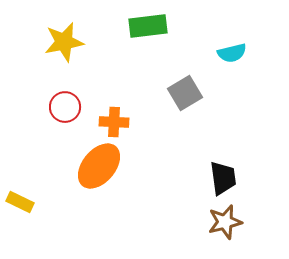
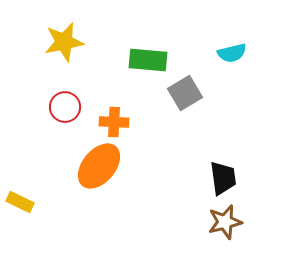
green rectangle: moved 34 px down; rotated 12 degrees clockwise
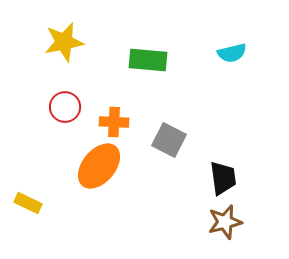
gray square: moved 16 px left, 47 px down; rotated 32 degrees counterclockwise
yellow rectangle: moved 8 px right, 1 px down
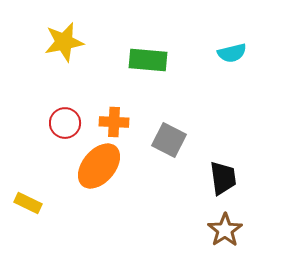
red circle: moved 16 px down
brown star: moved 8 px down; rotated 20 degrees counterclockwise
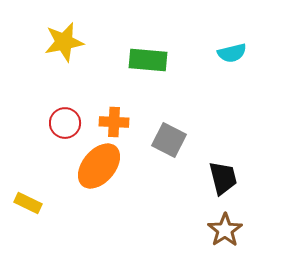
black trapezoid: rotated 6 degrees counterclockwise
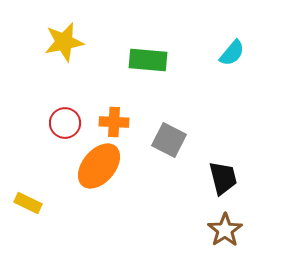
cyan semicircle: rotated 36 degrees counterclockwise
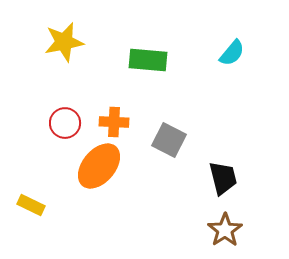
yellow rectangle: moved 3 px right, 2 px down
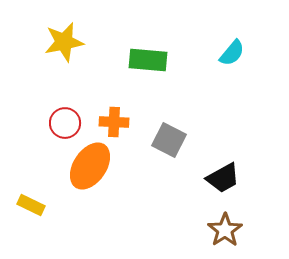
orange ellipse: moved 9 px left; rotated 6 degrees counterclockwise
black trapezoid: rotated 75 degrees clockwise
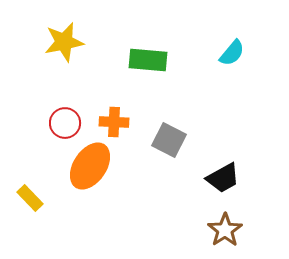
yellow rectangle: moved 1 px left, 7 px up; rotated 20 degrees clockwise
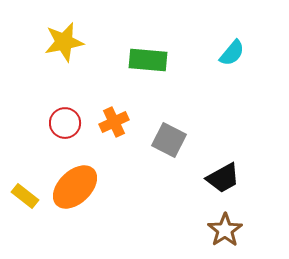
orange cross: rotated 28 degrees counterclockwise
orange ellipse: moved 15 px left, 21 px down; rotated 12 degrees clockwise
yellow rectangle: moved 5 px left, 2 px up; rotated 8 degrees counterclockwise
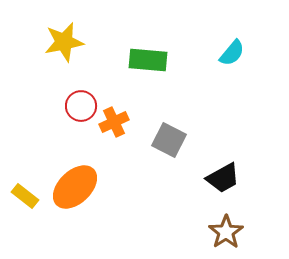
red circle: moved 16 px right, 17 px up
brown star: moved 1 px right, 2 px down
